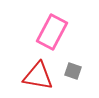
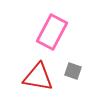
red triangle: moved 1 px down
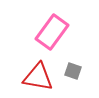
pink rectangle: rotated 8 degrees clockwise
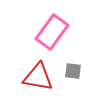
gray square: rotated 12 degrees counterclockwise
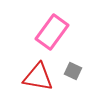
gray square: rotated 18 degrees clockwise
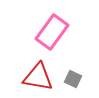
gray square: moved 8 px down
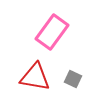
red triangle: moved 3 px left
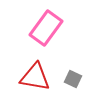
pink rectangle: moved 6 px left, 4 px up
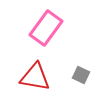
gray square: moved 8 px right, 4 px up
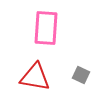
pink rectangle: rotated 32 degrees counterclockwise
